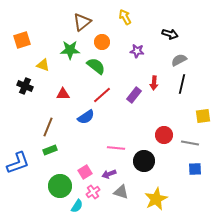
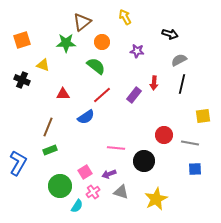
green star: moved 4 px left, 7 px up
black cross: moved 3 px left, 6 px up
blue L-shape: rotated 40 degrees counterclockwise
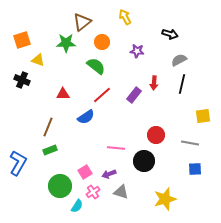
yellow triangle: moved 5 px left, 5 px up
red circle: moved 8 px left
yellow star: moved 9 px right; rotated 10 degrees clockwise
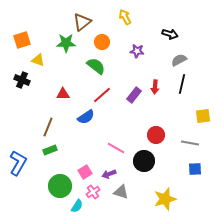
red arrow: moved 1 px right, 4 px down
pink line: rotated 24 degrees clockwise
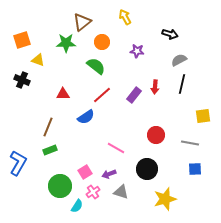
black circle: moved 3 px right, 8 px down
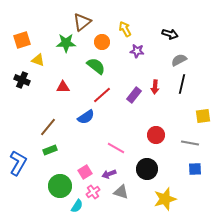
yellow arrow: moved 12 px down
red triangle: moved 7 px up
brown line: rotated 18 degrees clockwise
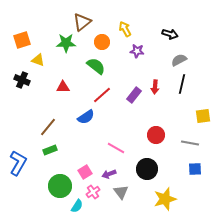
gray triangle: rotated 35 degrees clockwise
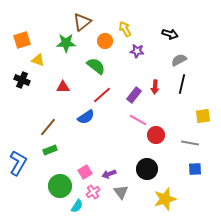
orange circle: moved 3 px right, 1 px up
pink line: moved 22 px right, 28 px up
